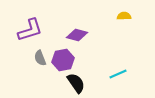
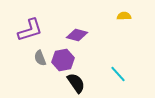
cyan line: rotated 72 degrees clockwise
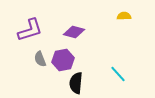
purple diamond: moved 3 px left, 3 px up
gray semicircle: moved 1 px down
black semicircle: rotated 140 degrees counterclockwise
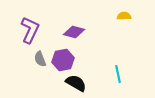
purple L-shape: rotated 48 degrees counterclockwise
cyan line: rotated 30 degrees clockwise
black semicircle: rotated 115 degrees clockwise
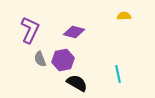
black semicircle: moved 1 px right
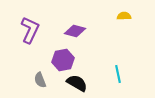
purple diamond: moved 1 px right, 1 px up
gray semicircle: moved 21 px down
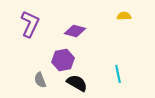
purple L-shape: moved 6 px up
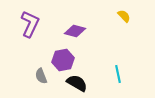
yellow semicircle: rotated 48 degrees clockwise
gray semicircle: moved 1 px right, 4 px up
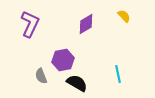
purple diamond: moved 11 px right, 7 px up; rotated 45 degrees counterclockwise
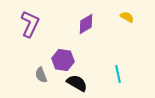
yellow semicircle: moved 3 px right, 1 px down; rotated 16 degrees counterclockwise
purple hexagon: rotated 20 degrees clockwise
gray semicircle: moved 1 px up
